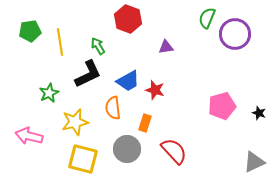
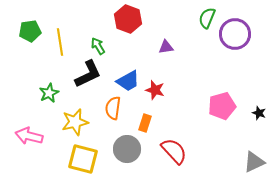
orange semicircle: rotated 15 degrees clockwise
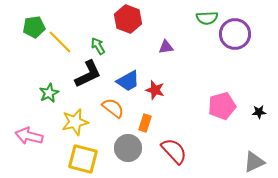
green semicircle: rotated 115 degrees counterclockwise
green pentagon: moved 4 px right, 4 px up
yellow line: rotated 36 degrees counterclockwise
orange semicircle: rotated 120 degrees clockwise
black star: moved 1 px up; rotated 24 degrees counterclockwise
gray circle: moved 1 px right, 1 px up
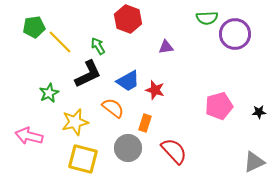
pink pentagon: moved 3 px left
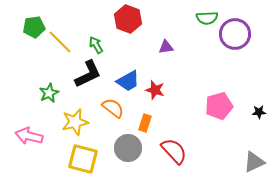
green arrow: moved 2 px left, 1 px up
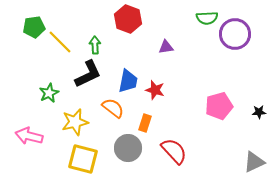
green arrow: moved 1 px left; rotated 30 degrees clockwise
blue trapezoid: rotated 50 degrees counterclockwise
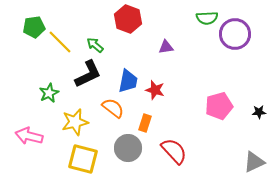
green arrow: rotated 48 degrees counterclockwise
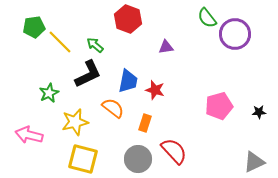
green semicircle: rotated 55 degrees clockwise
pink arrow: moved 1 px up
gray circle: moved 10 px right, 11 px down
